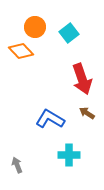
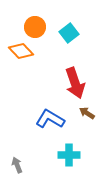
red arrow: moved 7 px left, 4 px down
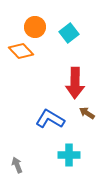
red arrow: rotated 20 degrees clockwise
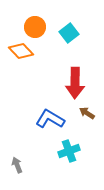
cyan cross: moved 4 px up; rotated 20 degrees counterclockwise
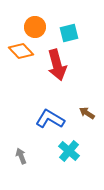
cyan square: rotated 24 degrees clockwise
red arrow: moved 18 px left, 18 px up; rotated 16 degrees counterclockwise
cyan cross: rotated 30 degrees counterclockwise
gray arrow: moved 4 px right, 9 px up
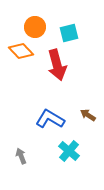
brown arrow: moved 1 px right, 2 px down
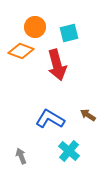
orange diamond: rotated 25 degrees counterclockwise
